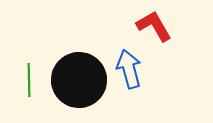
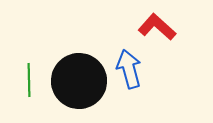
red L-shape: moved 3 px right, 1 px down; rotated 18 degrees counterclockwise
black circle: moved 1 px down
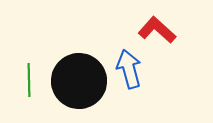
red L-shape: moved 3 px down
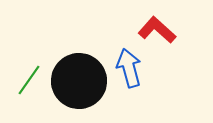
blue arrow: moved 1 px up
green line: rotated 36 degrees clockwise
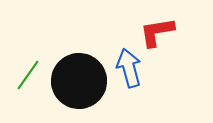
red L-shape: moved 2 px down; rotated 51 degrees counterclockwise
green line: moved 1 px left, 5 px up
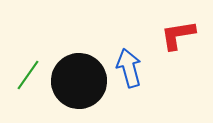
red L-shape: moved 21 px right, 3 px down
